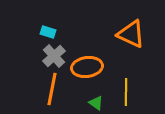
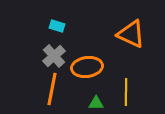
cyan rectangle: moved 9 px right, 6 px up
green triangle: rotated 35 degrees counterclockwise
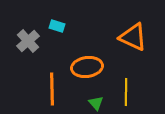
orange triangle: moved 2 px right, 3 px down
gray cross: moved 26 px left, 15 px up
orange line: rotated 12 degrees counterclockwise
green triangle: rotated 49 degrees clockwise
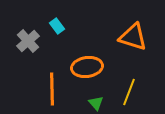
cyan rectangle: rotated 35 degrees clockwise
orange triangle: rotated 8 degrees counterclockwise
yellow line: moved 3 px right; rotated 20 degrees clockwise
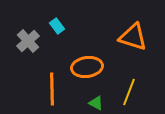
green triangle: rotated 21 degrees counterclockwise
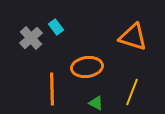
cyan rectangle: moved 1 px left, 1 px down
gray cross: moved 3 px right, 3 px up
yellow line: moved 3 px right
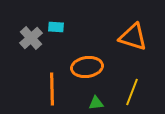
cyan rectangle: rotated 49 degrees counterclockwise
green triangle: rotated 35 degrees counterclockwise
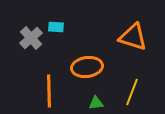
orange line: moved 3 px left, 2 px down
